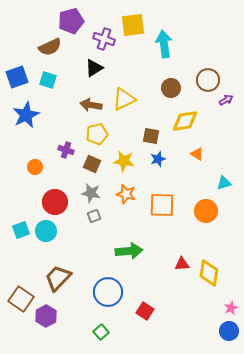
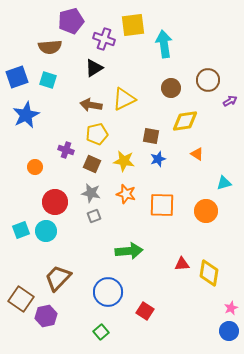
brown semicircle at (50, 47): rotated 20 degrees clockwise
purple arrow at (226, 100): moved 4 px right, 1 px down
purple hexagon at (46, 316): rotated 15 degrees clockwise
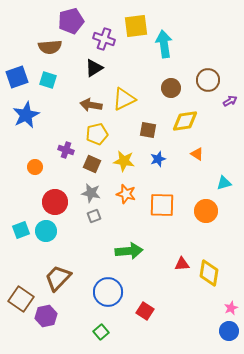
yellow square at (133, 25): moved 3 px right, 1 px down
brown square at (151, 136): moved 3 px left, 6 px up
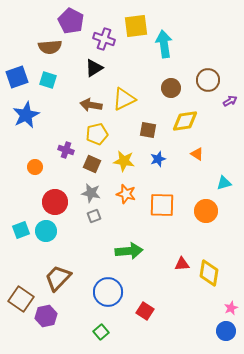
purple pentagon at (71, 21): rotated 30 degrees counterclockwise
blue circle at (229, 331): moved 3 px left
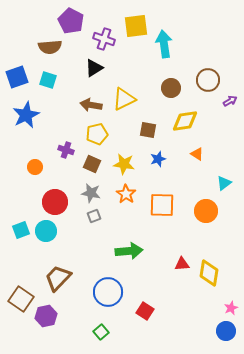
yellow star at (124, 161): moved 3 px down
cyan triangle at (224, 183): rotated 21 degrees counterclockwise
orange star at (126, 194): rotated 18 degrees clockwise
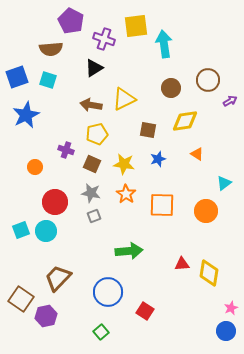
brown semicircle at (50, 47): moved 1 px right, 2 px down
